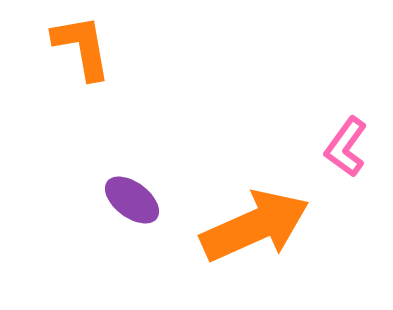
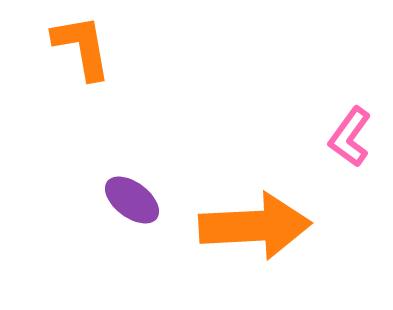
pink L-shape: moved 4 px right, 10 px up
orange arrow: rotated 21 degrees clockwise
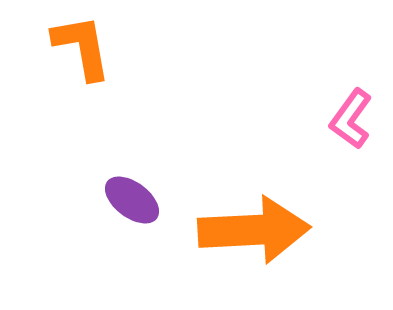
pink L-shape: moved 1 px right, 18 px up
orange arrow: moved 1 px left, 4 px down
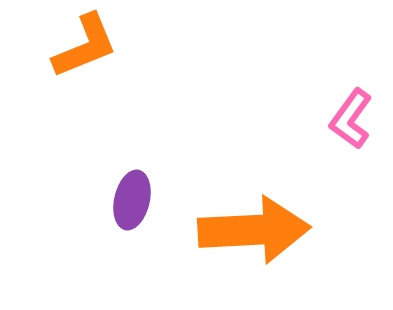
orange L-shape: moved 3 px right, 1 px up; rotated 78 degrees clockwise
purple ellipse: rotated 66 degrees clockwise
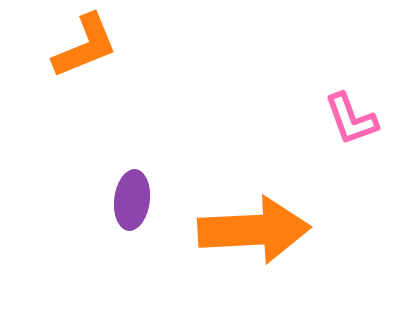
pink L-shape: rotated 56 degrees counterclockwise
purple ellipse: rotated 6 degrees counterclockwise
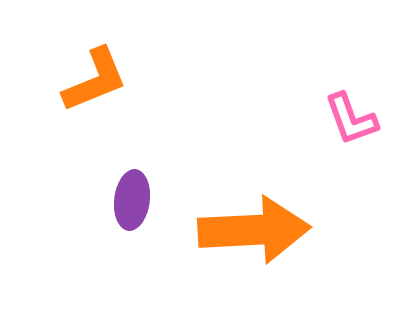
orange L-shape: moved 10 px right, 34 px down
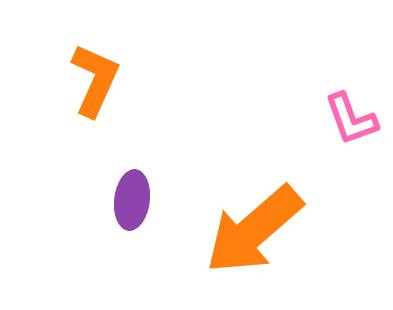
orange L-shape: rotated 44 degrees counterclockwise
orange arrow: rotated 142 degrees clockwise
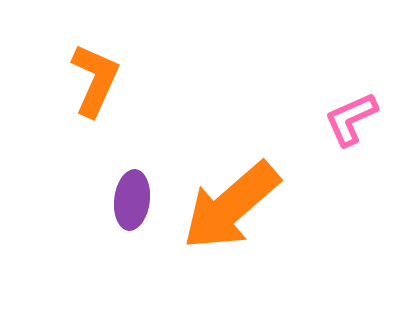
pink L-shape: rotated 86 degrees clockwise
orange arrow: moved 23 px left, 24 px up
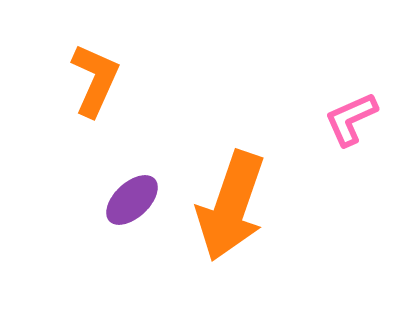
purple ellipse: rotated 40 degrees clockwise
orange arrow: rotated 30 degrees counterclockwise
